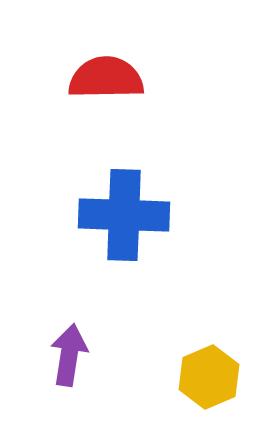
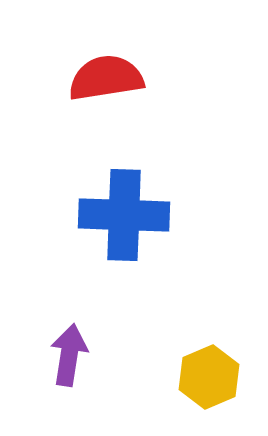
red semicircle: rotated 8 degrees counterclockwise
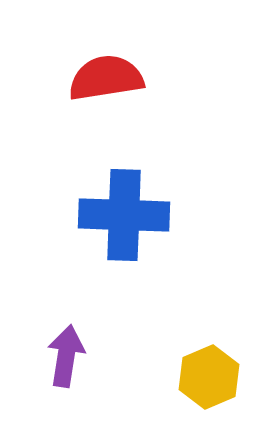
purple arrow: moved 3 px left, 1 px down
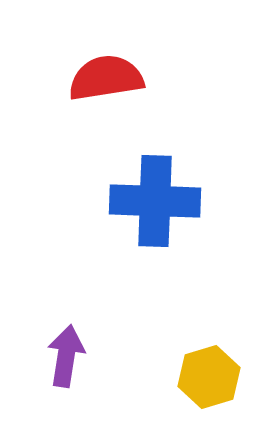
blue cross: moved 31 px right, 14 px up
yellow hexagon: rotated 6 degrees clockwise
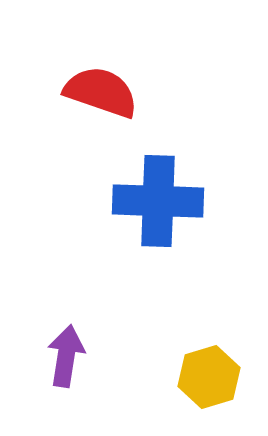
red semicircle: moved 5 px left, 14 px down; rotated 28 degrees clockwise
blue cross: moved 3 px right
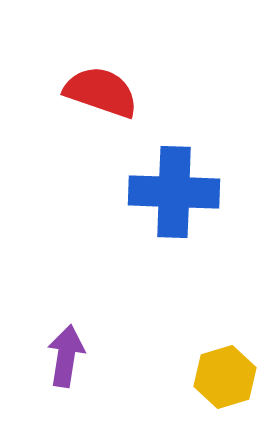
blue cross: moved 16 px right, 9 px up
yellow hexagon: moved 16 px right
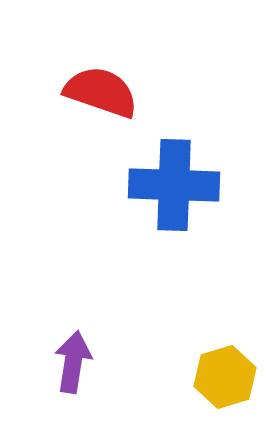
blue cross: moved 7 px up
purple arrow: moved 7 px right, 6 px down
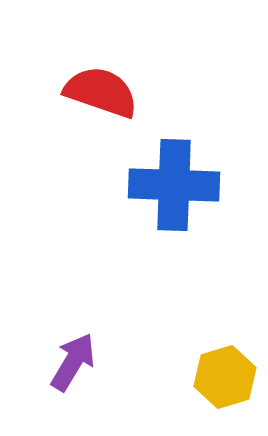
purple arrow: rotated 22 degrees clockwise
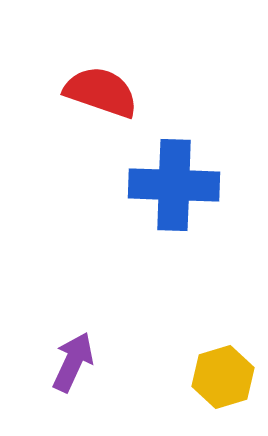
purple arrow: rotated 6 degrees counterclockwise
yellow hexagon: moved 2 px left
